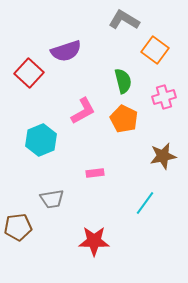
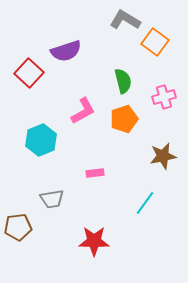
gray L-shape: moved 1 px right
orange square: moved 8 px up
orange pentagon: rotated 28 degrees clockwise
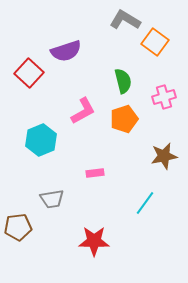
brown star: moved 1 px right
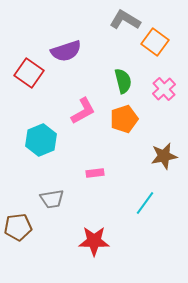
red square: rotated 8 degrees counterclockwise
pink cross: moved 8 px up; rotated 25 degrees counterclockwise
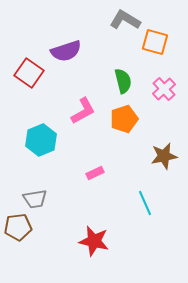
orange square: rotated 20 degrees counterclockwise
pink rectangle: rotated 18 degrees counterclockwise
gray trapezoid: moved 17 px left
cyan line: rotated 60 degrees counterclockwise
red star: rotated 12 degrees clockwise
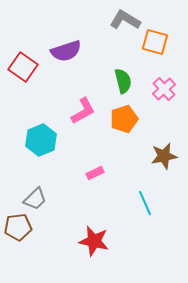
red square: moved 6 px left, 6 px up
gray trapezoid: rotated 35 degrees counterclockwise
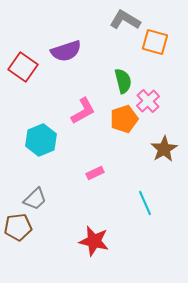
pink cross: moved 16 px left, 12 px down
brown star: moved 7 px up; rotated 20 degrees counterclockwise
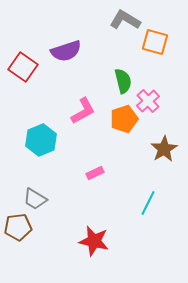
gray trapezoid: rotated 75 degrees clockwise
cyan line: moved 3 px right; rotated 50 degrees clockwise
